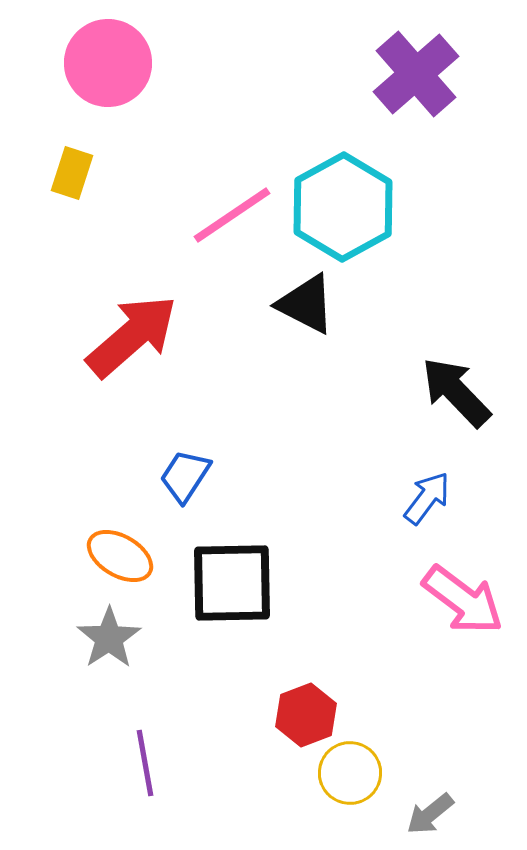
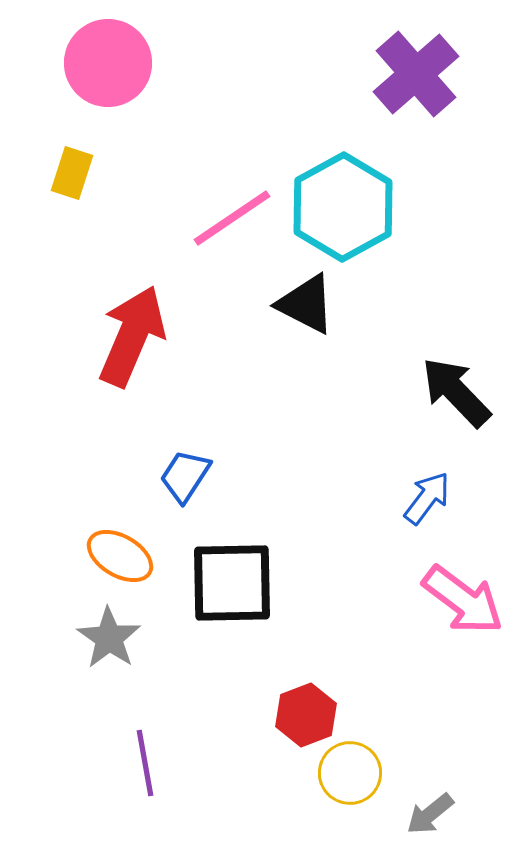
pink line: moved 3 px down
red arrow: rotated 26 degrees counterclockwise
gray star: rotated 4 degrees counterclockwise
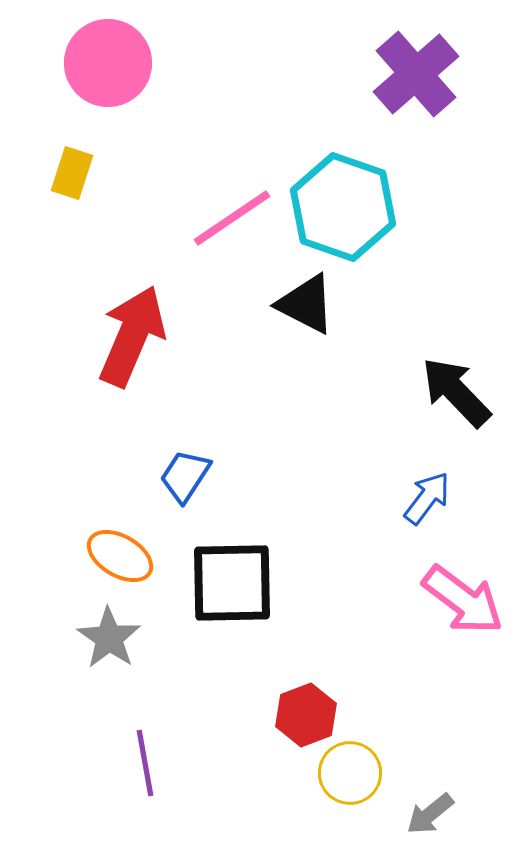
cyan hexagon: rotated 12 degrees counterclockwise
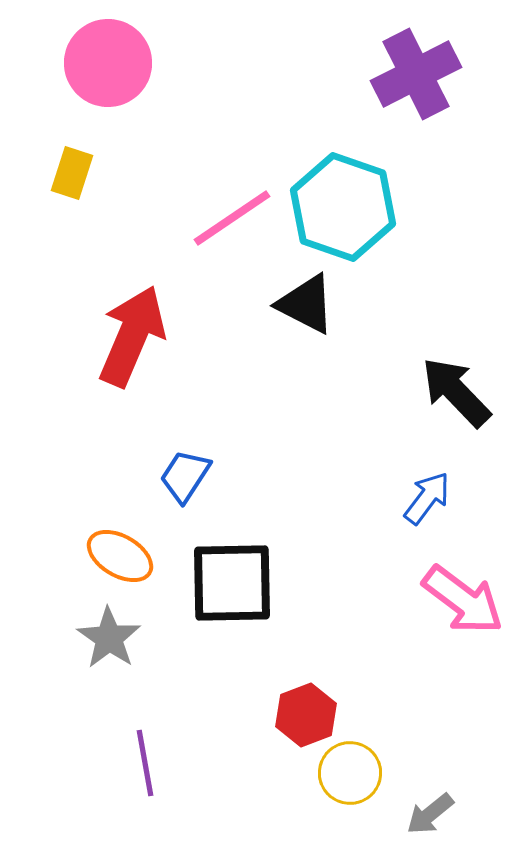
purple cross: rotated 14 degrees clockwise
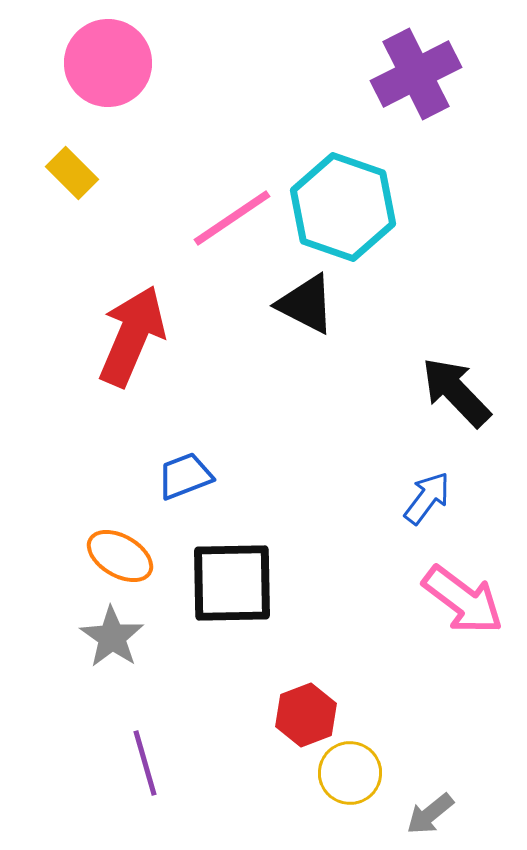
yellow rectangle: rotated 63 degrees counterclockwise
blue trapezoid: rotated 36 degrees clockwise
gray star: moved 3 px right, 1 px up
purple line: rotated 6 degrees counterclockwise
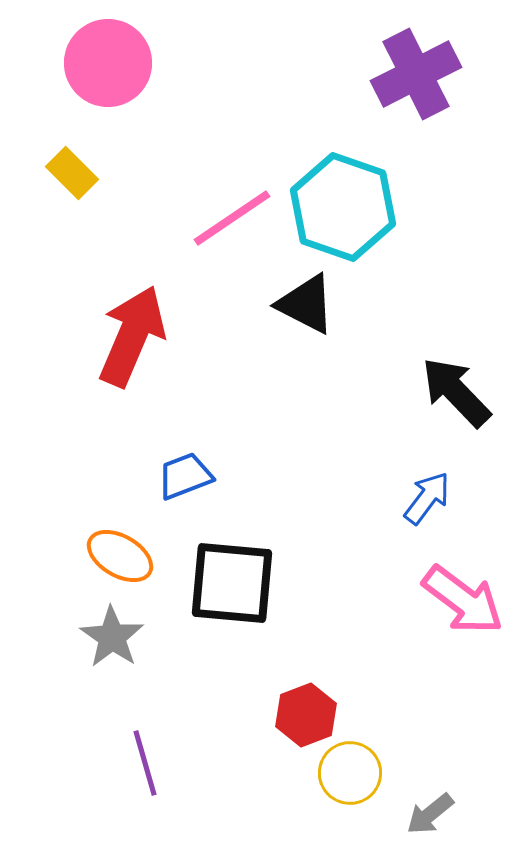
black square: rotated 6 degrees clockwise
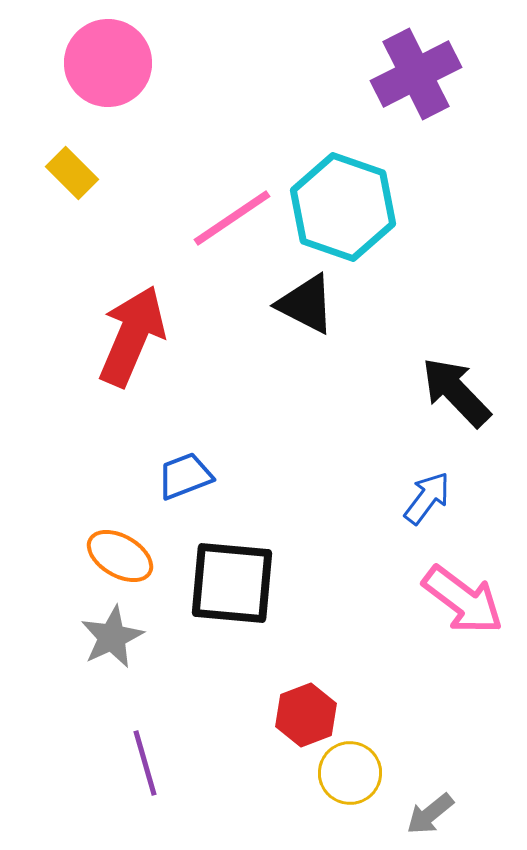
gray star: rotated 12 degrees clockwise
